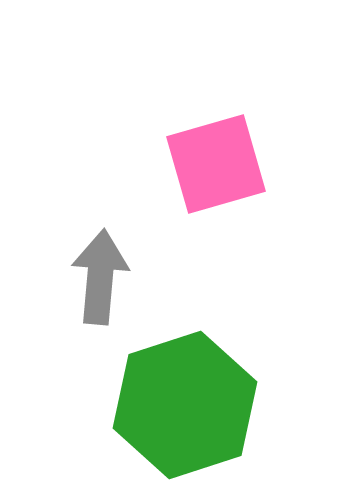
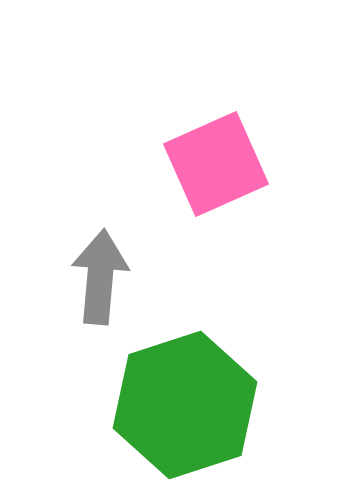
pink square: rotated 8 degrees counterclockwise
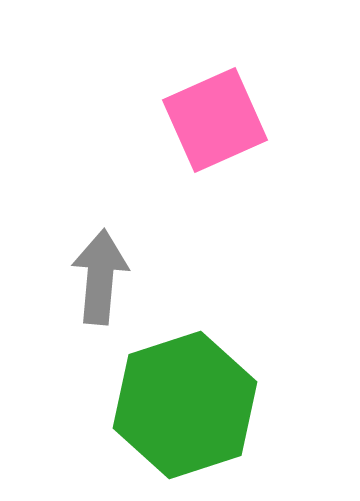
pink square: moved 1 px left, 44 px up
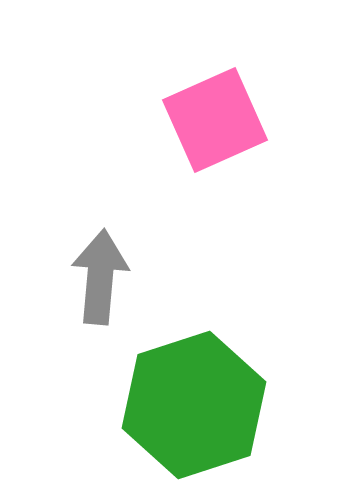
green hexagon: moved 9 px right
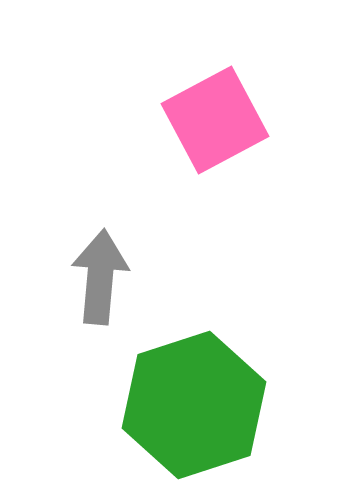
pink square: rotated 4 degrees counterclockwise
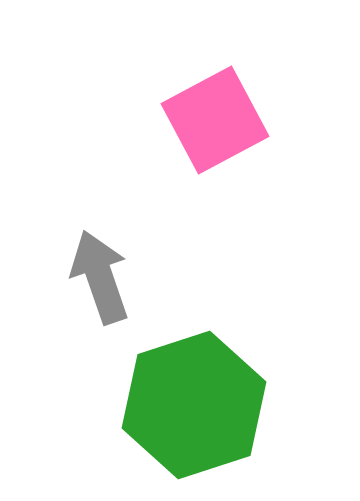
gray arrow: rotated 24 degrees counterclockwise
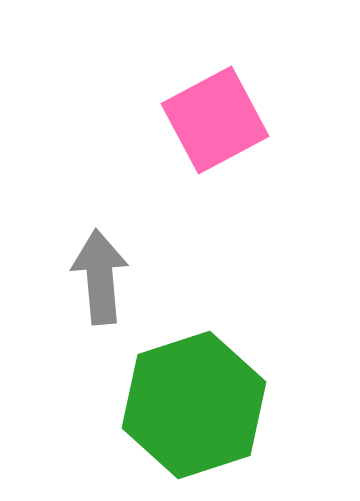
gray arrow: rotated 14 degrees clockwise
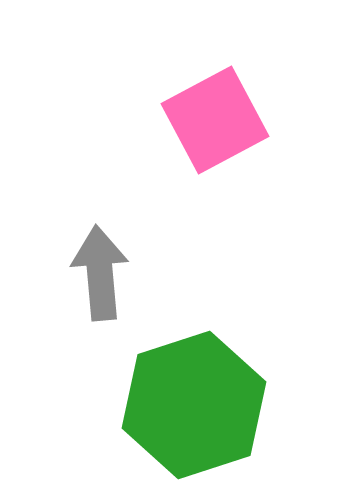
gray arrow: moved 4 px up
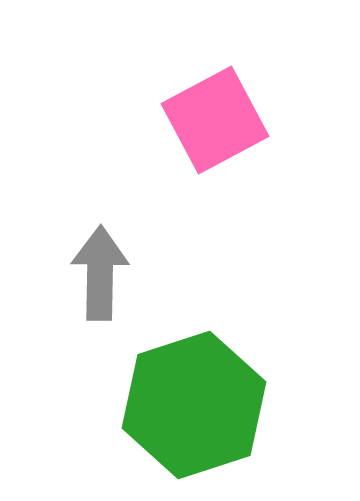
gray arrow: rotated 6 degrees clockwise
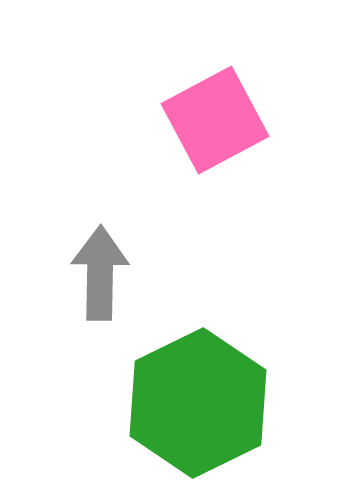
green hexagon: moved 4 px right, 2 px up; rotated 8 degrees counterclockwise
